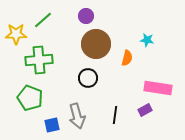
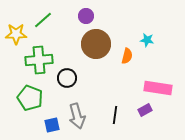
orange semicircle: moved 2 px up
black circle: moved 21 px left
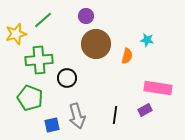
yellow star: rotated 15 degrees counterclockwise
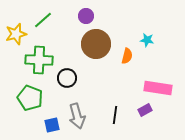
green cross: rotated 8 degrees clockwise
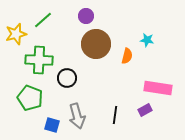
blue square: rotated 28 degrees clockwise
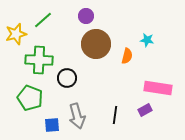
blue square: rotated 21 degrees counterclockwise
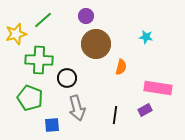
cyan star: moved 1 px left, 3 px up
orange semicircle: moved 6 px left, 11 px down
gray arrow: moved 8 px up
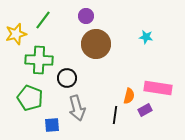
green line: rotated 12 degrees counterclockwise
orange semicircle: moved 8 px right, 29 px down
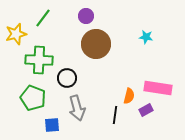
green line: moved 2 px up
green pentagon: moved 3 px right
purple rectangle: moved 1 px right
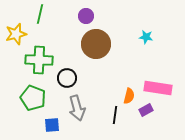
green line: moved 3 px left, 4 px up; rotated 24 degrees counterclockwise
